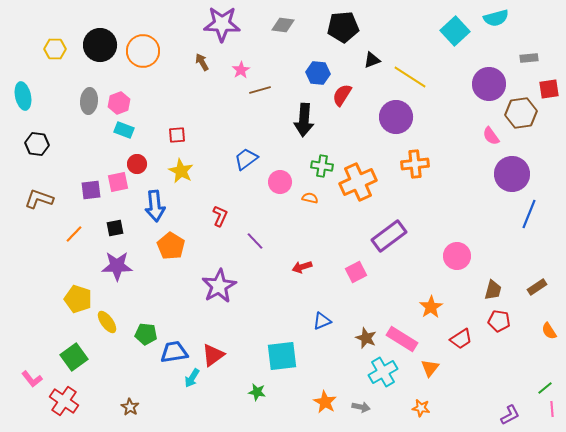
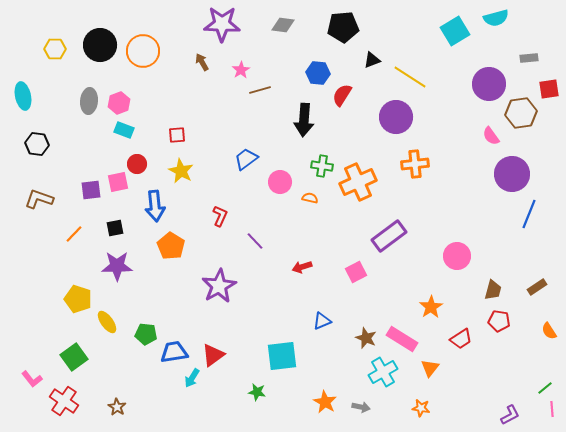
cyan square at (455, 31): rotated 12 degrees clockwise
brown star at (130, 407): moved 13 px left
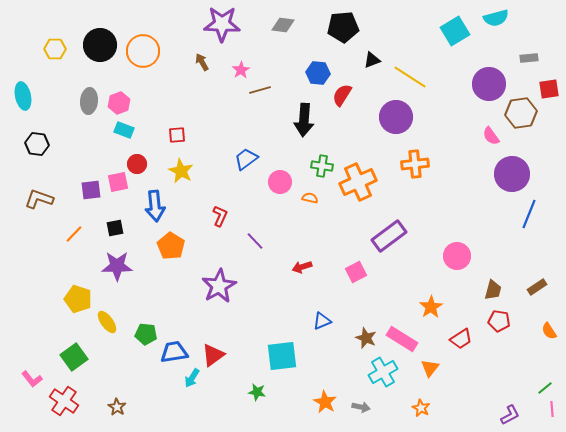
orange star at (421, 408): rotated 18 degrees clockwise
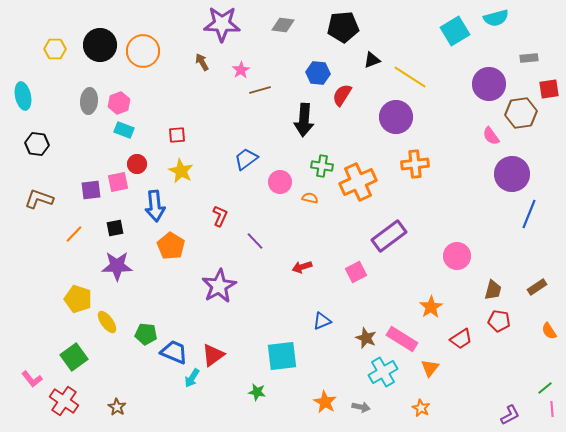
blue trapezoid at (174, 352): rotated 32 degrees clockwise
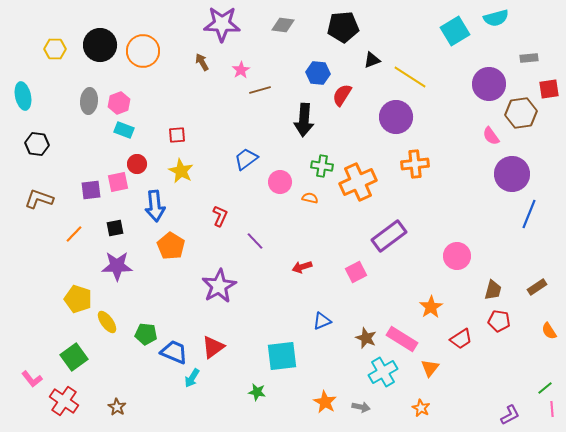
red triangle at (213, 355): moved 8 px up
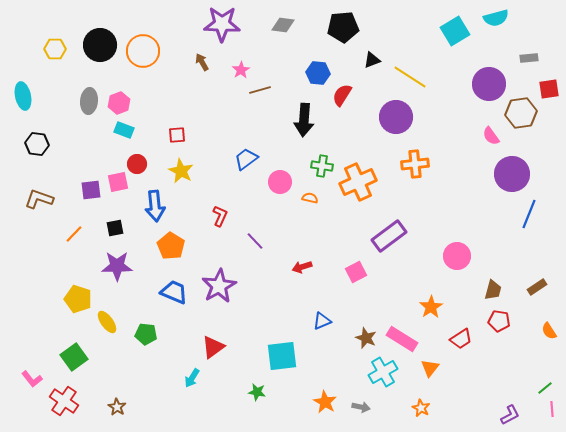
blue trapezoid at (174, 352): moved 60 px up
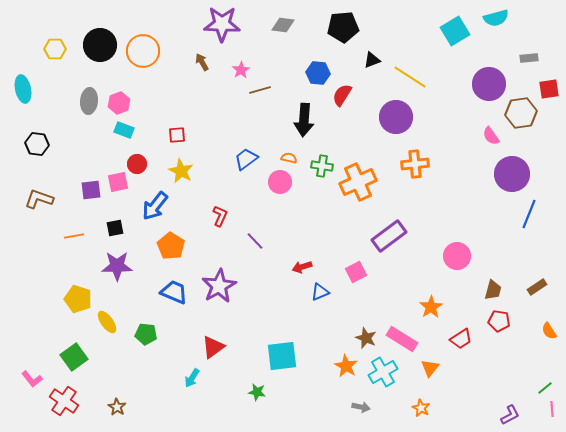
cyan ellipse at (23, 96): moved 7 px up
orange semicircle at (310, 198): moved 21 px left, 40 px up
blue arrow at (155, 206): rotated 44 degrees clockwise
orange line at (74, 234): moved 2 px down; rotated 36 degrees clockwise
blue triangle at (322, 321): moved 2 px left, 29 px up
orange star at (325, 402): moved 21 px right, 36 px up
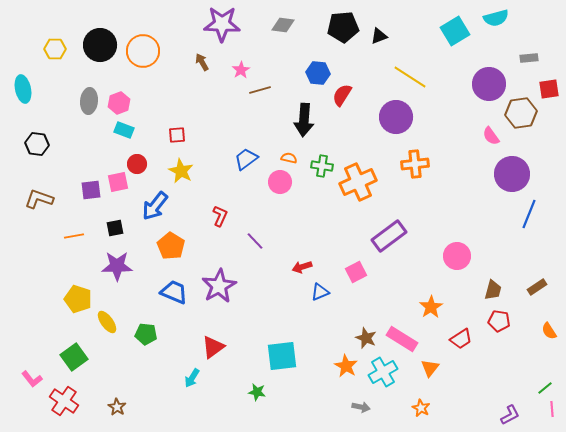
black triangle at (372, 60): moved 7 px right, 24 px up
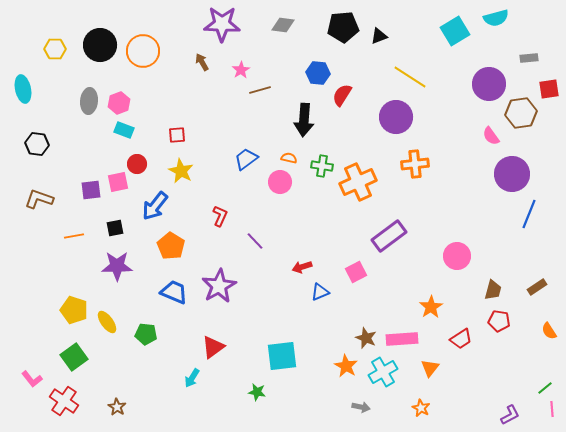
yellow pentagon at (78, 299): moved 4 px left, 11 px down
pink rectangle at (402, 339): rotated 36 degrees counterclockwise
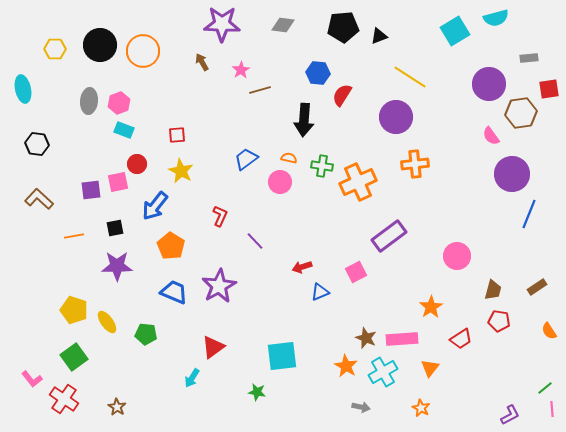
brown L-shape at (39, 199): rotated 24 degrees clockwise
red cross at (64, 401): moved 2 px up
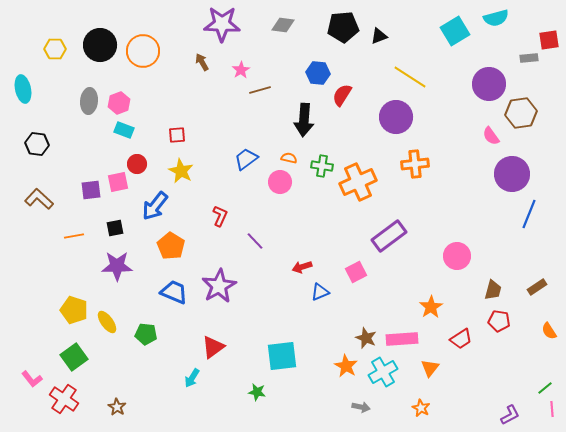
red square at (549, 89): moved 49 px up
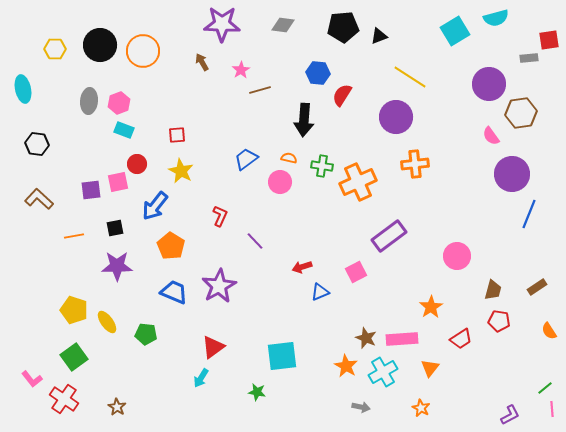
cyan arrow at (192, 378): moved 9 px right
